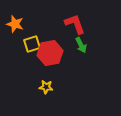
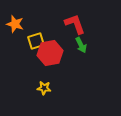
yellow square: moved 4 px right, 3 px up
yellow star: moved 2 px left, 1 px down
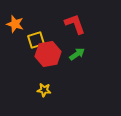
yellow square: moved 1 px up
green arrow: moved 4 px left, 9 px down; rotated 98 degrees counterclockwise
red hexagon: moved 2 px left, 1 px down
yellow star: moved 2 px down
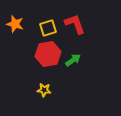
yellow square: moved 12 px right, 12 px up
green arrow: moved 4 px left, 6 px down
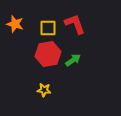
yellow square: rotated 18 degrees clockwise
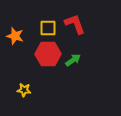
orange star: moved 12 px down
red hexagon: rotated 10 degrees clockwise
yellow star: moved 20 px left
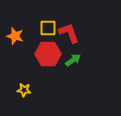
red L-shape: moved 6 px left, 9 px down
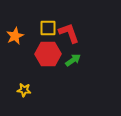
orange star: rotated 30 degrees clockwise
